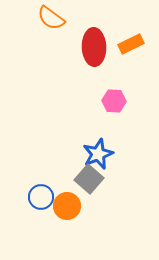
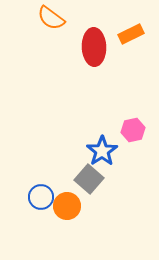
orange rectangle: moved 10 px up
pink hexagon: moved 19 px right, 29 px down; rotated 15 degrees counterclockwise
blue star: moved 4 px right, 3 px up; rotated 12 degrees counterclockwise
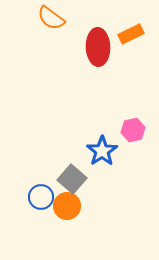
red ellipse: moved 4 px right
gray square: moved 17 px left
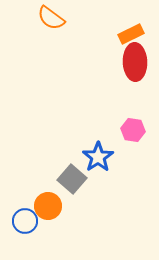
red ellipse: moved 37 px right, 15 px down
pink hexagon: rotated 20 degrees clockwise
blue star: moved 4 px left, 6 px down
blue circle: moved 16 px left, 24 px down
orange circle: moved 19 px left
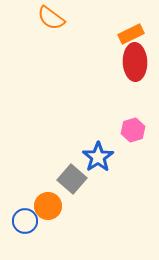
pink hexagon: rotated 25 degrees counterclockwise
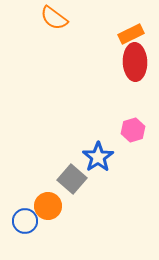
orange semicircle: moved 3 px right
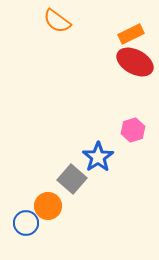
orange semicircle: moved 3 px right, 3 px down
red ellipse: rotated 60 degrees counterclockwise
blue circle: moved 1 px right, 2 px down
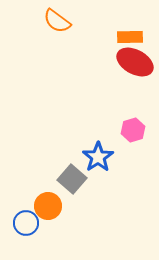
orange rectangle: moved 1 px left, 3 px down; rotated 25 degrees clockwise
